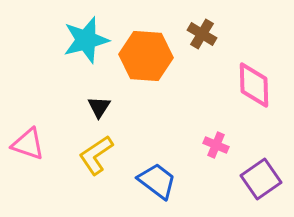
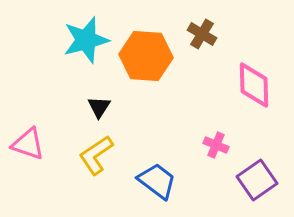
purple square: moved 4 px left, 1 px down
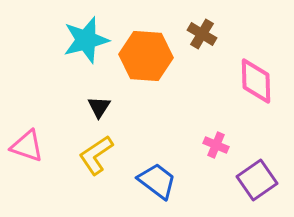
pink diamond: moved 2 px right, 4 px up
pink triangle: moved 1 px left, 2 px down
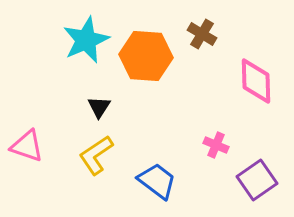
cyan star: rotated 9 degrees counterclockwise
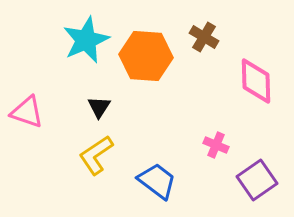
brown cross: moved 2 px right, 3 px down
pink triangle: moved 34 px up
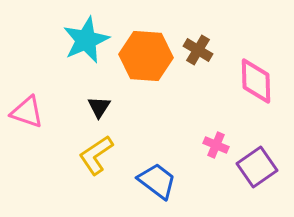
brown cross: moved 6 px left, 13 px down
purple square: moved 13 px up
